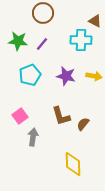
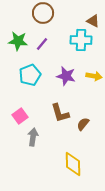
brown triangle: moved 2 px left
brown L-shape: moved 1 px left, 3 px up
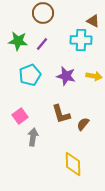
brown L-shape: moved 1 px right, 1 px down
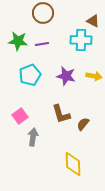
purple line: rotated 40 degrees clockwise
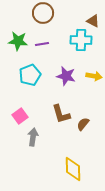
yellow diamond: moved 5 px down
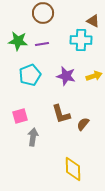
yellow arrow: rotated 28 degrees counterclockwise
pink square: rotated 21 degrees clockwise
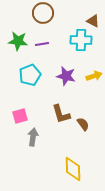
brown semicircle: rotated 104 degrees clockwise
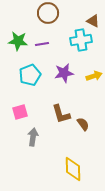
brown circle: moved 5 px right
cyan cross: rotated 10 degrees counterclockwise
purple star: moved 2 px left, 3 px up; rotated 24 degrees counterclockwise
pink square: moved 4 px up
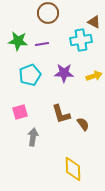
brown triangle: moved 1 px right, 1 px down
purple star: rotated 12 degrees clockwise
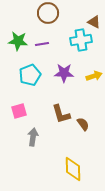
pink square: moved 1 px left, 1 px up
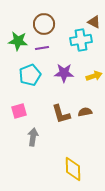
brown circle: moved 4 px left, 11 px down
purple line: moved 4 px down
brown semicircle: moved 2 px right, 12 px up; rotated 64 degrees counterclockwise
